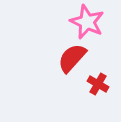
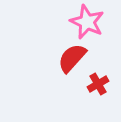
red cross: rotated 30 degrees clockwise
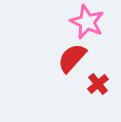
red cross: rotated 10 degrees counterclockwise
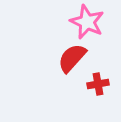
red cross: rotated 30 degrees clockwise
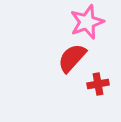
pink star: rotated 28 degrees clockwise
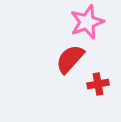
red semicircle: moved 2 px left, 1 px down
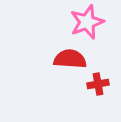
red semicircle: rotated 52 degrees clockwise
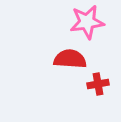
pink star: rotated 12 degrees clockwise
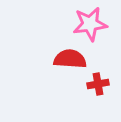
pink star: moved 3 px right, 2 px down
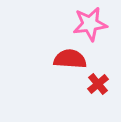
red cross: rotated 30 degrees counterclockwise
